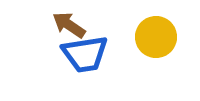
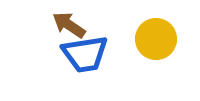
yellow circle: moved 2 px down
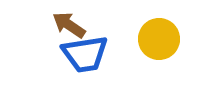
yellow circle: moved 3 px right
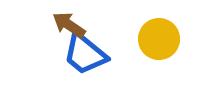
blue trapezoid: rotated 48 degrees clockwise
